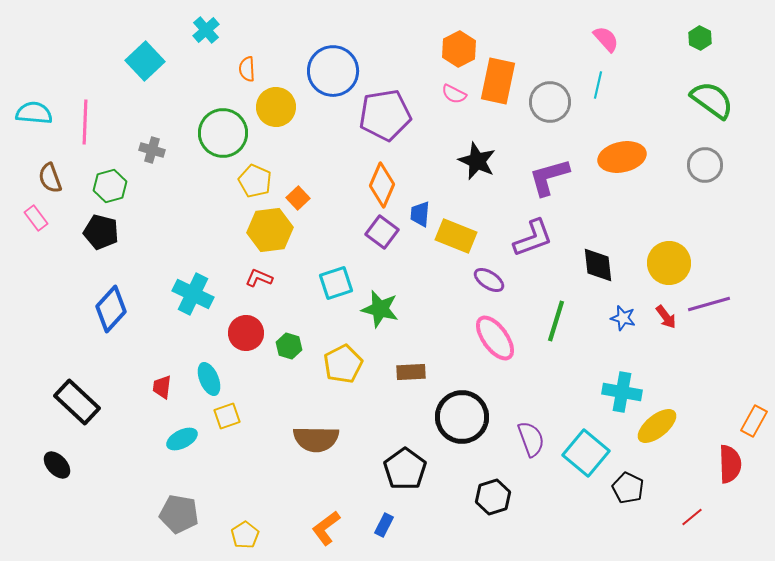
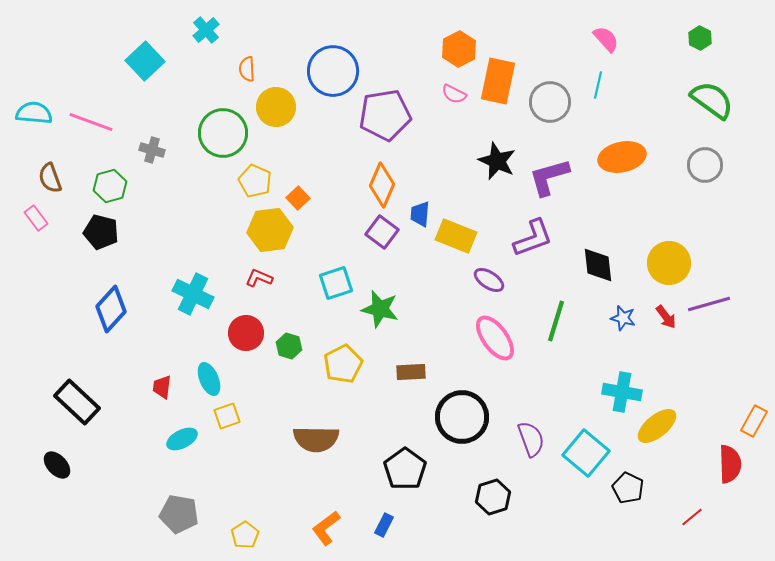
pink line at (85, 122): moved 6 px right; rotated 72 degrees counterclockwise
black star at (477, 161): moved 20 px right
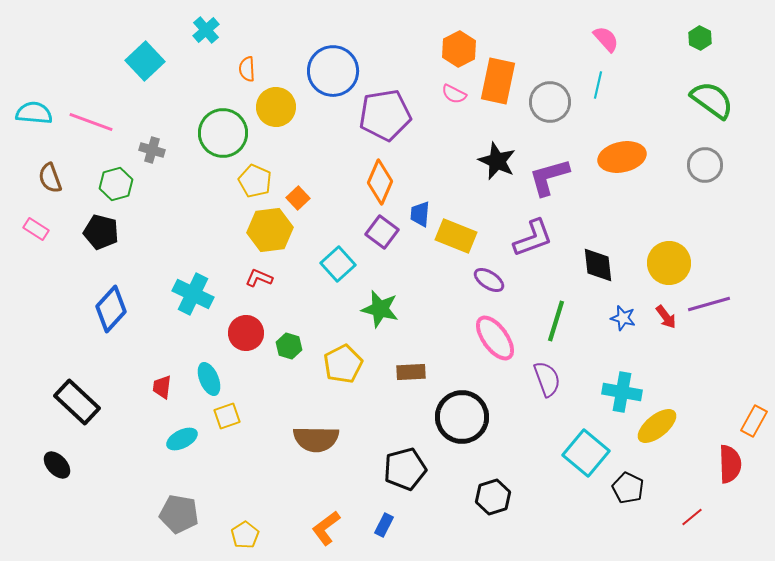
orange diamond at (382, 185): moved 2 px left, 3 px up
green hexagon at (110, 186): moved 6 px right, 2 px up
pink rectangle at (36, 218): moved 11 px down; rotated 20 degrees counterclockwise
cyan square at (336, 283): moved 2 px right, 19 px up; rotated 24 degrees counterclockwise
purple semicircle at (531, 439): moved 16 px right, 60 px up
black pentagon at (405, 469): rotated 21 degrees clockwise
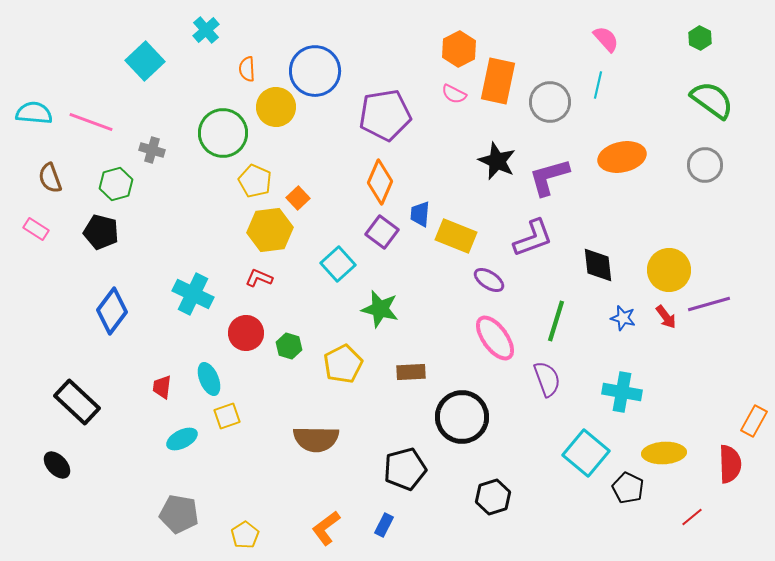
blue circle at (333, 71): moved 18 px left
yellow circle at (669, 263): moved 7 px down
blue diamond at (111, 309): moved 1 px right, 2 px down; rotated 6 degrees counterclockwise
yellow ellipse at (657, 426): moved 7 px right, 27 px down; rotated 36 degrees clockwise
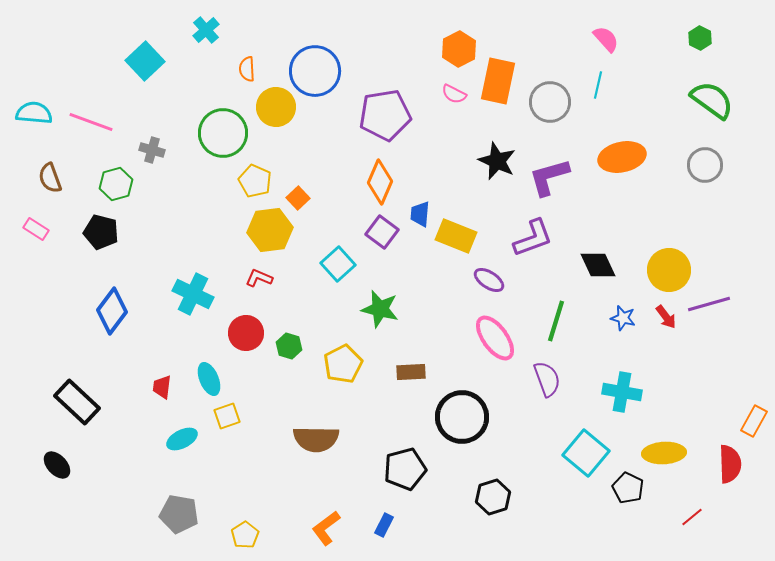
black diamond at (598, 265): rotated 18 degrees counterclockwise
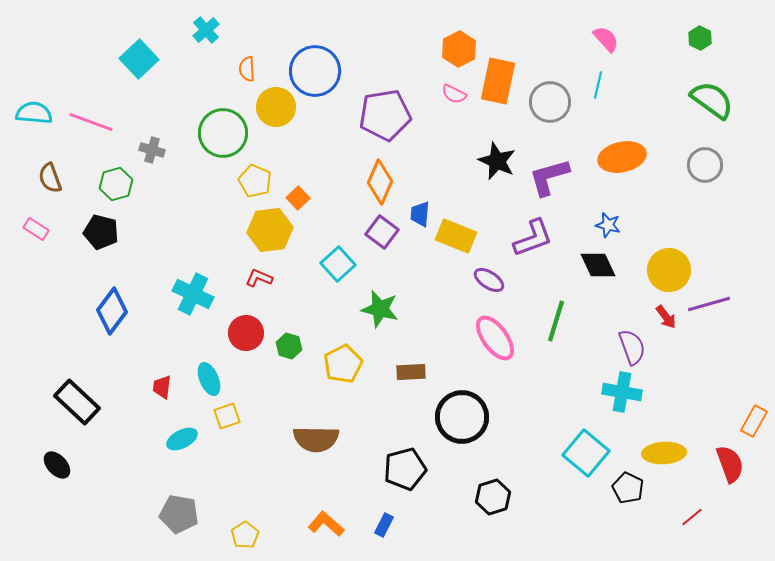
cyan square at (145, 61): moved 6 px left, 2 px up
blue star at (623, 318): moved 15 px left, 93 px up
purple semicircle at (547, 379): moved 85 px right, 32 px up
red semicircle at (730, 464): rotated 18 degrees counterclockwise
orange L-shape at (326, 528): moved 4 px up; rotated 78 degrees clockwise
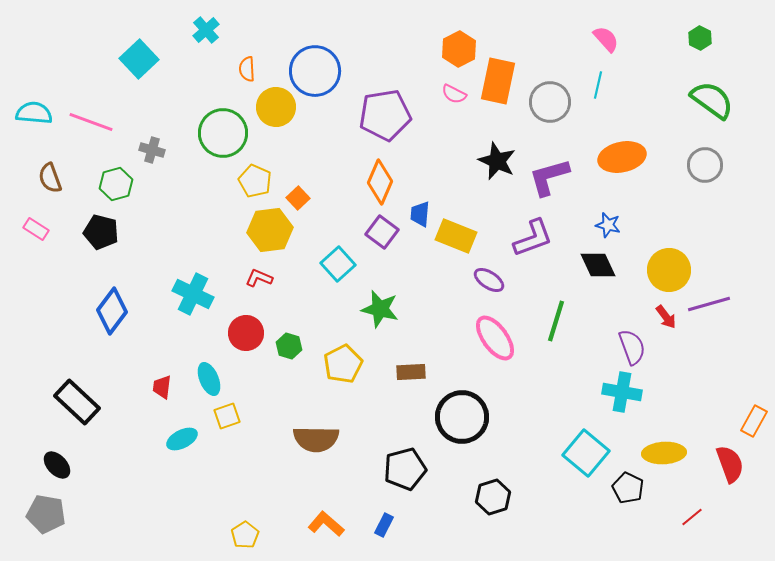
gray pentagon at (179, 514): moved 133 px left
